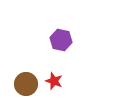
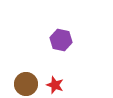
red star: moved 1 px right, 4 px down
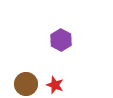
purple hexagon: rotated 15 degrees clockwise
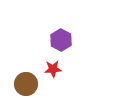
red star: moved 2 px left, 16 px up; rotated 24 degrees counterclockwise
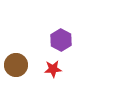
brown circle: moved 10 px left, 19 px up
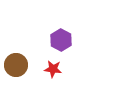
red star: rotated 12 degrees clockwise
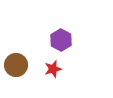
red star: rotated 24 degrees counterclockwise
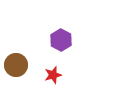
red star: moved 6 px down
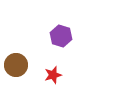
purple hexagon: moved 4 px up; rotated 10 degrees counterclockwise
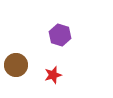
purple hexagon: moved 1 px left, 1 px up
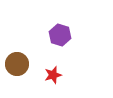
brown circle: moved 1 px right, 1 px up
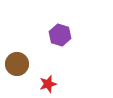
red star: moved 5 px left, 9 px down
